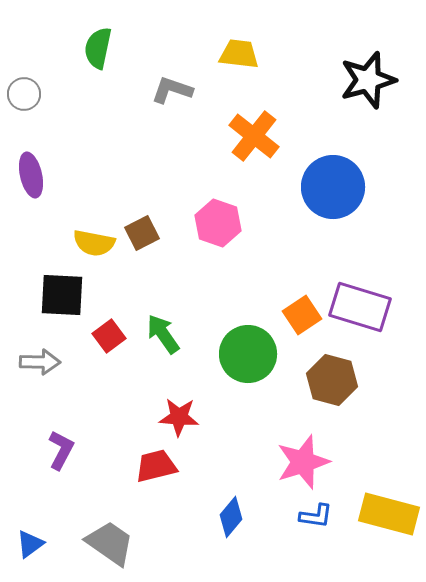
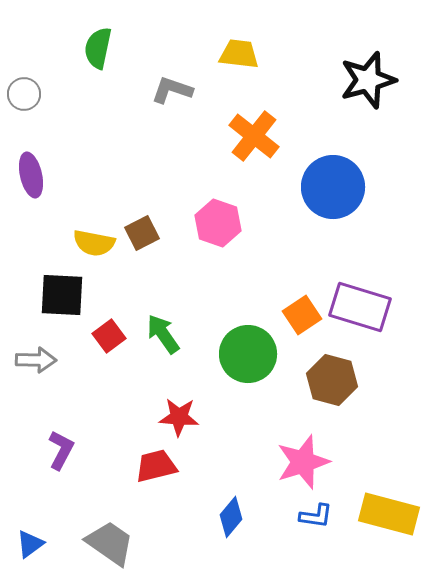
gray arrow: moved 4 px left, 2 px up
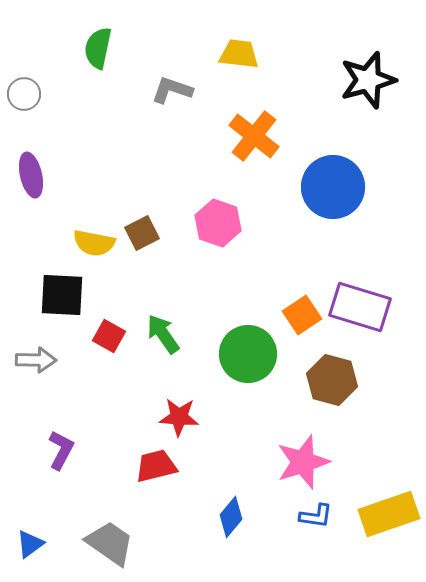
red square: rotated 24 degrees counterclockwise
yellow rectangle: rotated 34 degrees counterclockwise
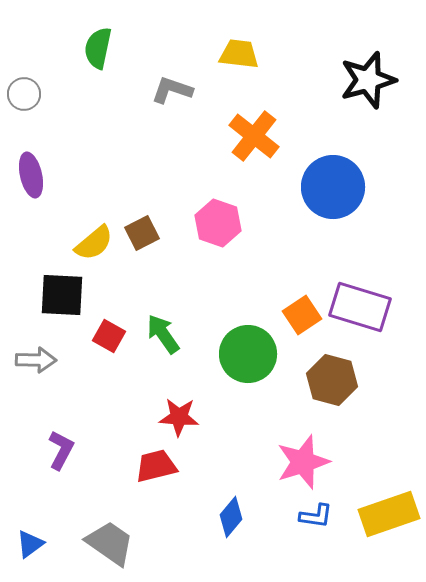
yellow semicircle: rotated 51 degrees counterclockwise
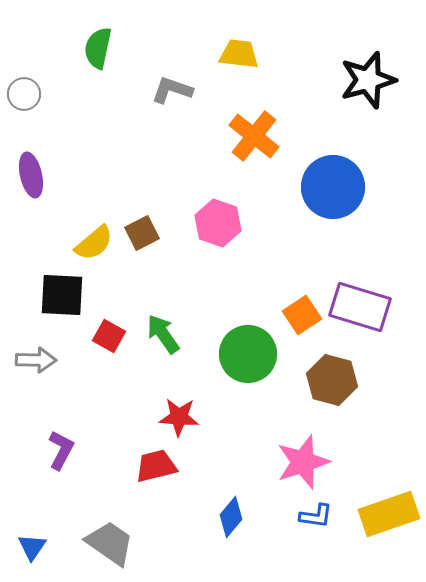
blue triangle: moved 2 px right, 3 px down; rotated 20 degrees counterclockwise
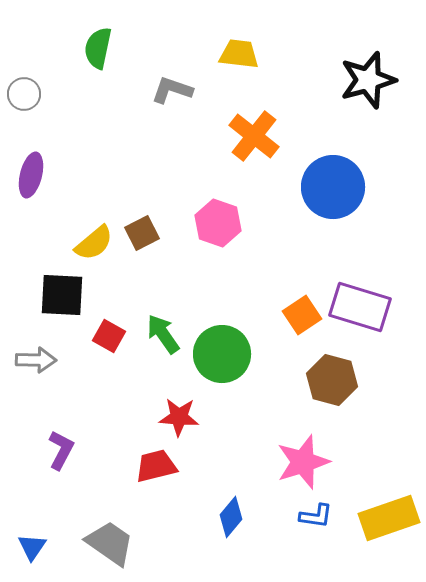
purple ellipse: rotated 27 degrees clockwise
green circle: moved 26 px left
yellow rectangle: moved 4 px down
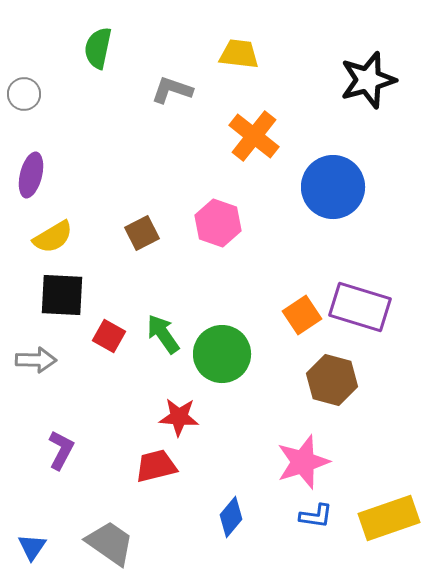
yellow semicircle: moved 41 px left, 6 px up; rotated 9 degrees clockwise
